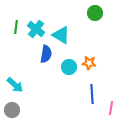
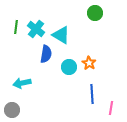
orange star: rotated 24 degrees clockwise
cyan arrow: moved 7 px right, 2 px up; rotated 126 degrees clockwise
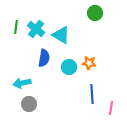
blue semicircle: moved 2 px left, 4 px down
orange star: rotated 24 degrees counterclockwise
gray circle: moved 17 px right, 6 px up
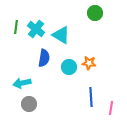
blue line: moved 1 px left, 3 px down
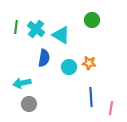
green circle: moved 3 px left, 7 px down
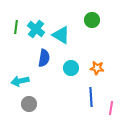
orange star: moved 8 px right, 5 px down
cyan circle: moved 2 px right, 1 px down
cyan arrow: moved 2 px left, 2 px up
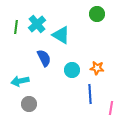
green circle: moved 5 px right, 6 px up
cyan cross: moved 1 px right, 5 px up; rotated 12 degrees clockwise
blue semicircle: rotated 36 degrees counterclockwise
cyan circle: moved 1 px right, 2 px down
blue line: moved 1 px left, 3 px up
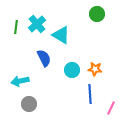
orange star: moved 2 px left, 1 px down
pink line: rotated 16 degrees clockwise
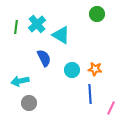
gray circle: moved 1 px up
